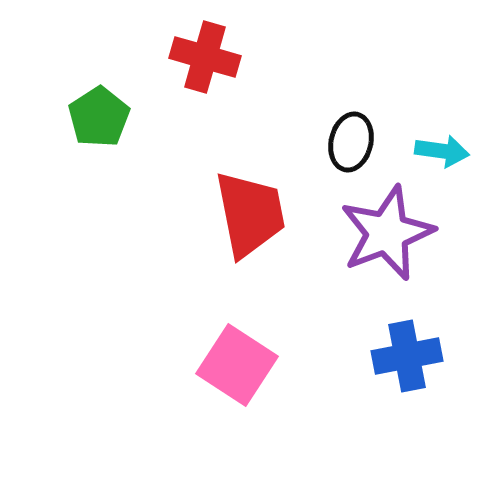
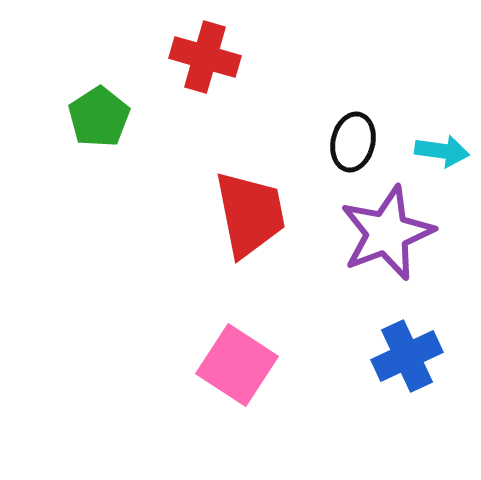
black ellipse: moved 2 px right
blue cross: rotated 14 degrees counterclockwise
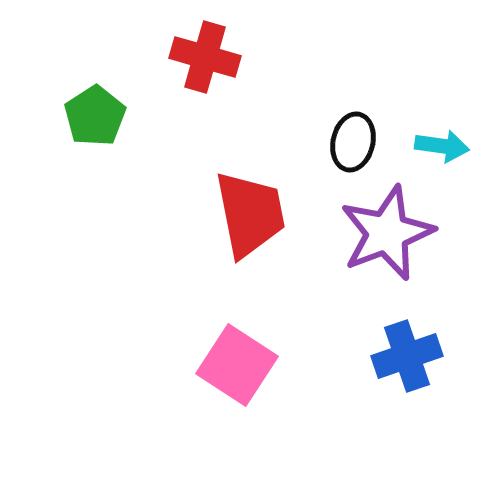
green pentagon: moved 4 px left, 1 px up
cyan arrow: moved 5 px up
blue cross: rotated 6 degrees clockwise
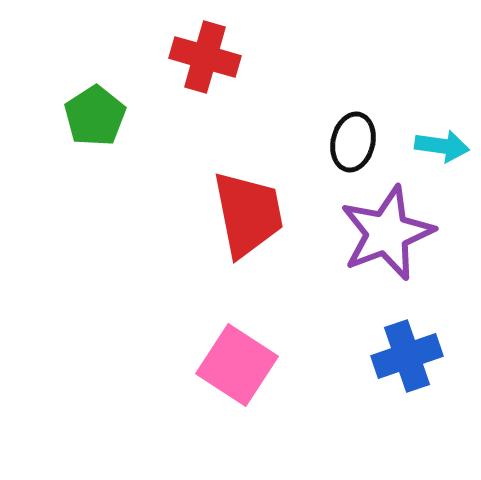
red trapezoid: moved 2 px left
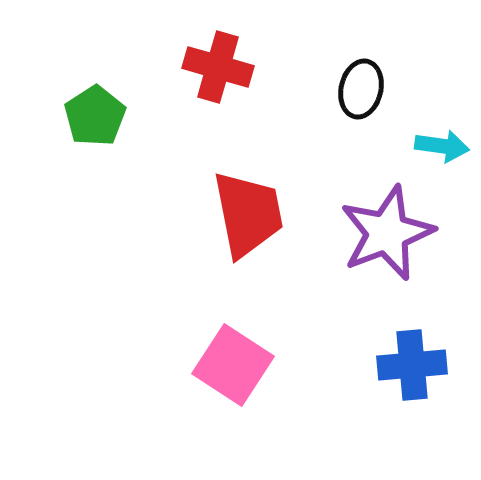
red cross: moved 13 px right, 10 px down
black ellipse: moved 8 px right, 53 px up
blue cross: moved 5 px right, 9 px down; rotated 14 degrees clockwise
pink square: moved 4 px left
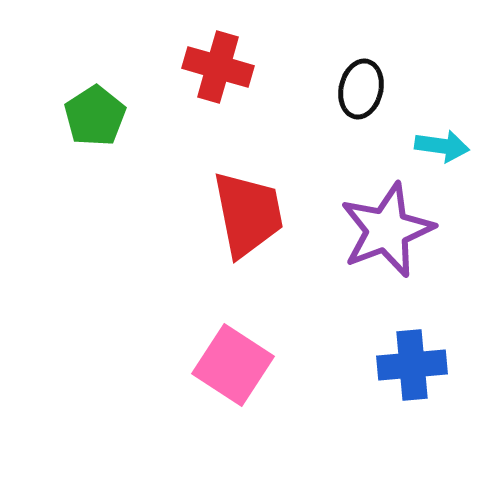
purple star: moved 3 px up
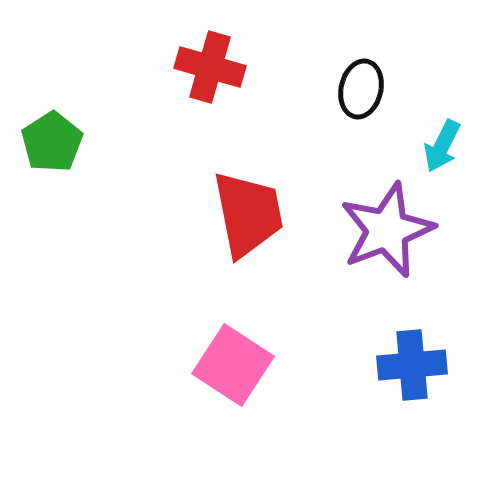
red cross: moved 8 px left
green pentagon: moved 43 px left, 26 px down
cyan arrow: rotated 108 degrees clockwise
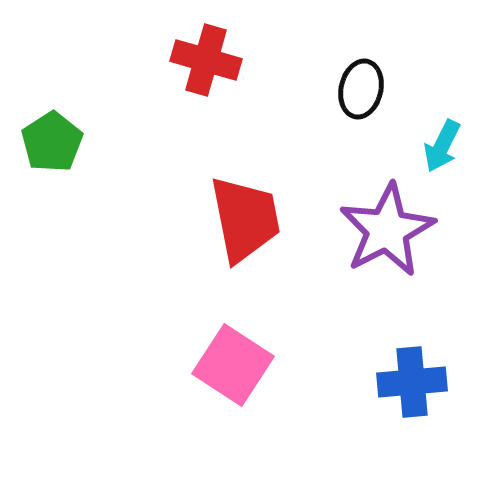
red cross: moved 4 px left, 7 px up
red trapezoid: moved 3 px left, 5 px down
purple star: rotated 6 degrees counterclockwise
blue cross: moved 17 px down
